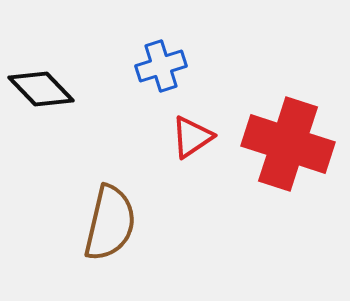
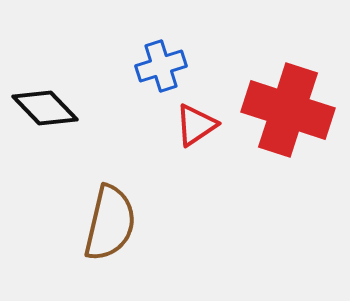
black diamond: moved 4 px right, 19 px down
red triangle: moved 4 px right, 12 px up
red cross: moved 34 px up
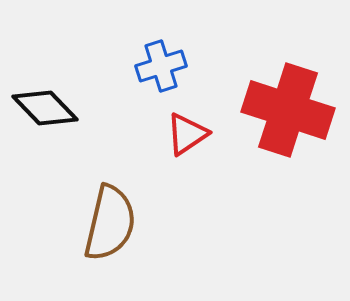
red triangle: moved 9 px left, 9 px down
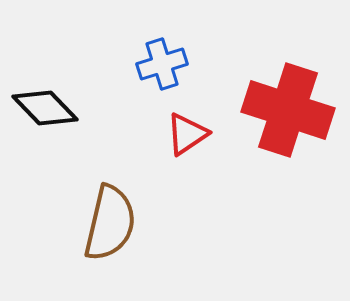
blue cross: moved 1 px right, 2 px up
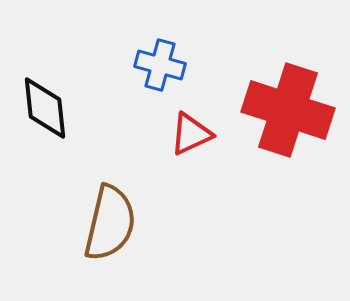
blue cross: moved 2 px left, 1 px down; rotated 33 degrees clockwise
black diamond: rotated 38 degrees clockwise
red triangle: moved 4 px right; rotated 9 degrees clockwise
